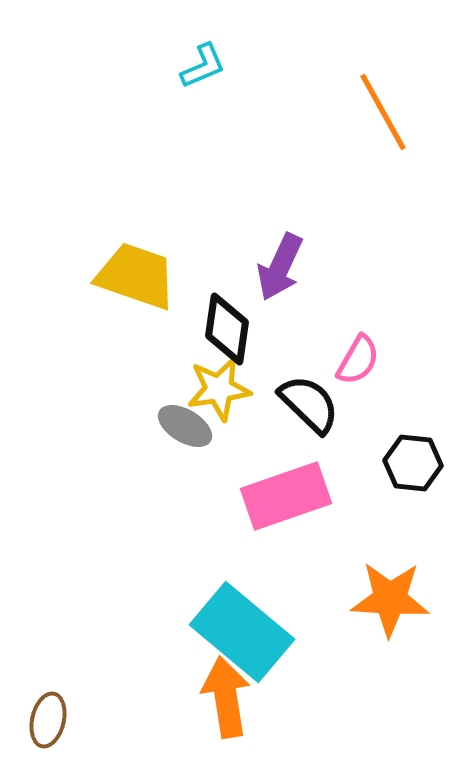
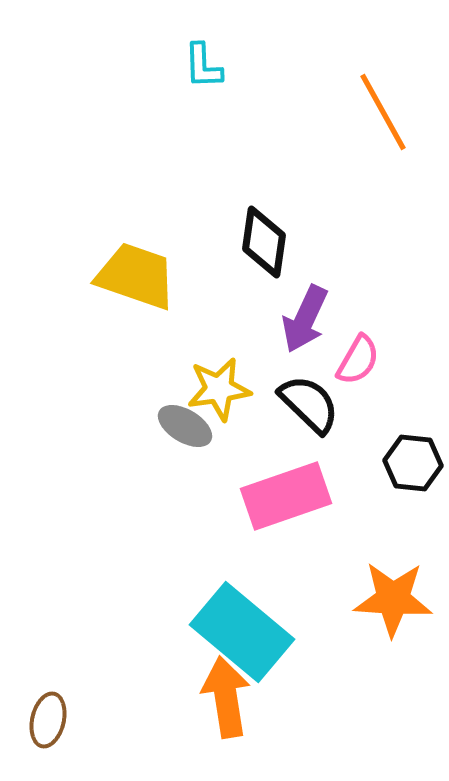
cyan L-shape: rotated 111 degrees clockwise
purple arrow: moved 25 px right, 52 px down
black diamond: moved 37 px right, 87 px up
orange star: moved 3 px right
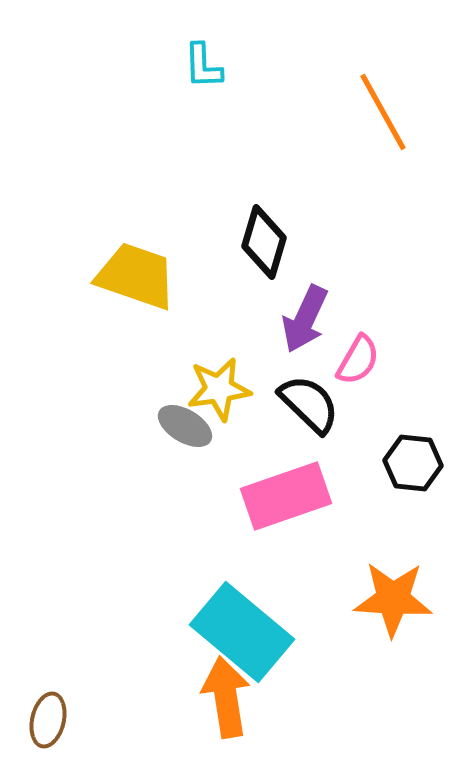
black diamond: rotated 8 degrees clockwise
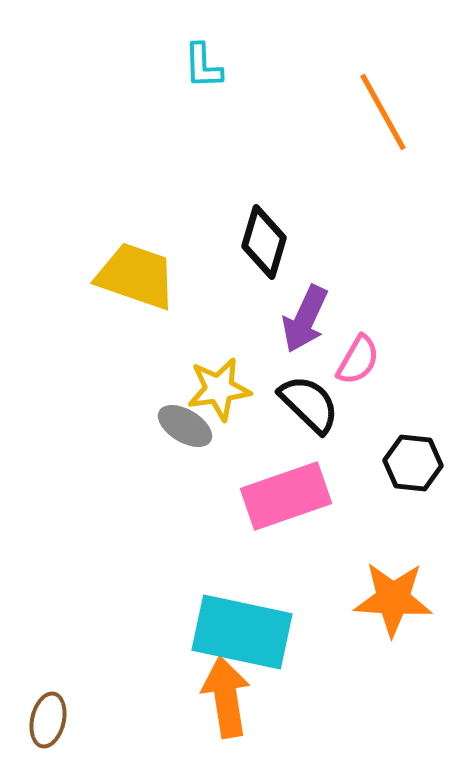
cyan rectangle: rotated 28 degrees counterclockwise
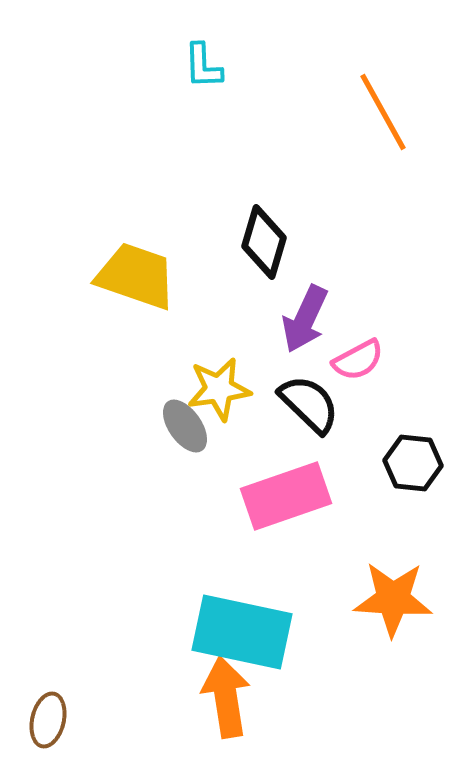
pink semicircle: rotated 32 degrees clockwise
gray ellipse: rotated 24 degrees clockwise
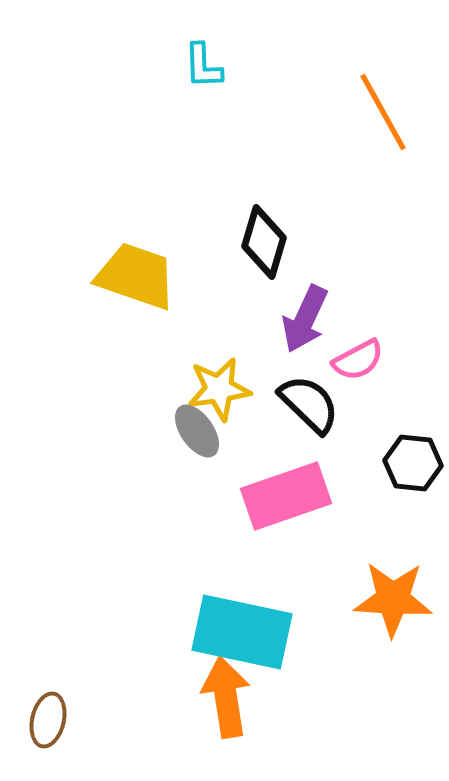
gray ellipse: moved 12 px right, 5 px down
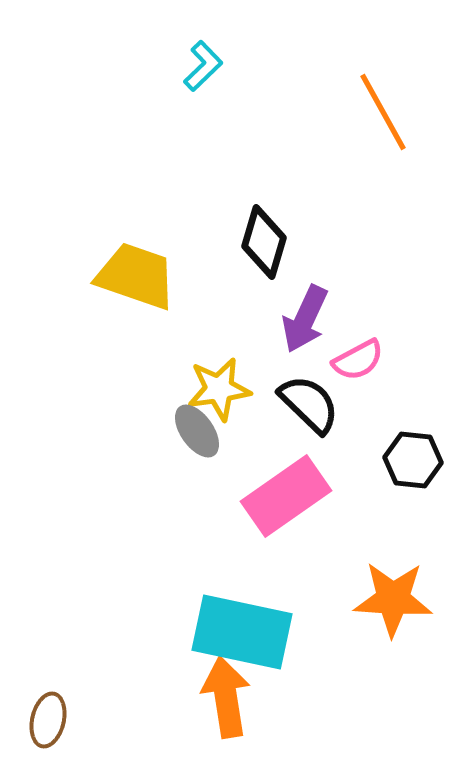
cyan L-shape: rotated 132 degrees counterclockwise
black hexagon: moved 3 px up
pink rectangle: rotated 16 degrees counterclockwise
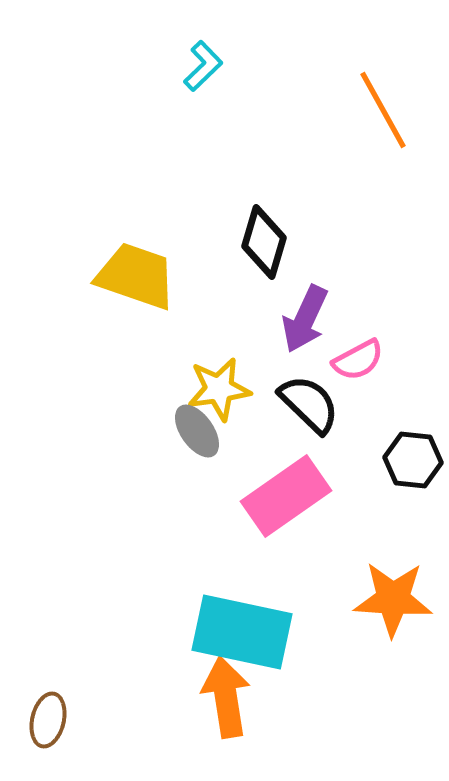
orange line: moved 2 px up
